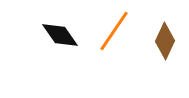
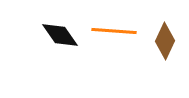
orange line: rotated 60 degrees clockwise
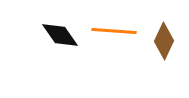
brown diamond: moved 1 px left
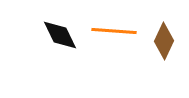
black diamond: rotated 9 degrees clockwise
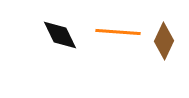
orange line: moved 4 px right, 1 px down
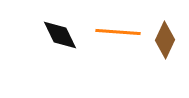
brown diamond: moved 1 px right, 1 px up
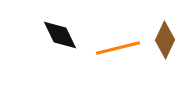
orange line: moved 16 px down; rotated 18 degrees counterclockwise
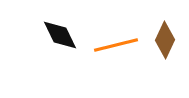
orange line: moved 2 px left, 3 px up
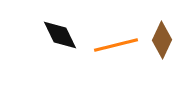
brown diamond: moved 3 px left
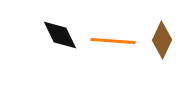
orange line: moved 3 px left, 4 px up; rotated 18 degrees clockwise
